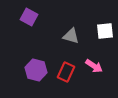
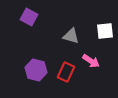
pink arrow: moved 3 px left, 5 px up
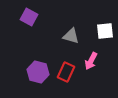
pink arrow: rotated 84 degrees clockwise
purple hexagon: moved 2 px right, 2 px down
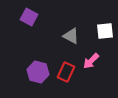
gray triangle: rotated 12 degrees clockwise
pink arrow: rotated 18 degrees clockwise
